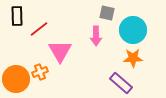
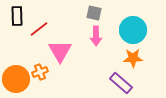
gray square: moved 13 px left
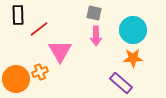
black rectangle: moved 1 px right, 1 px up
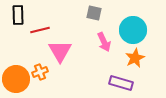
red line: moved 1 px right, 1 px down; rotated 24 degrees clockwise
pink arrow: moved 8 px right, 6 px down; rotated 24 degrees counterclockwise
orange star: moved 2 px right; rotated 24 degrees counterclockwise
purple rectangle: rotated 25 degrees counterclockwise
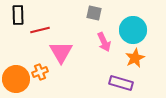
pink triangle: moved 1 px right, 1 px down
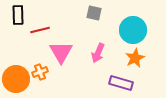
pink arrow: moved 6 px left, 11 px down; rotated 48 degrees clockwise
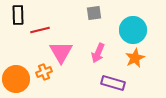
gray square: rotated 21 degrees counterclockwise
orange cross: moved 4 px right
purple rectangle: moved 8 px left
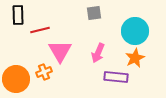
cyan circle: moved 2 px right, 1 px down
pink triangle: moved 1 px left, 1 px up
purple rectangle: moved 3 px right, 6 px up; rotated 10 degrees counterclockwise
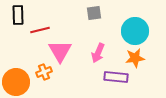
orange star: rotated 18 degrees clockwise
orange circle: moved 3 px down
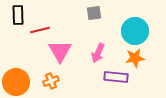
orange cross: moved 7 px right, 9 px down
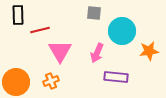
gray square: rotated 14 degrees clockwise
cyan circle: moved 13 px left
pink arrow: moved 1 px left
orange star: moved 14 px right, 7 px up
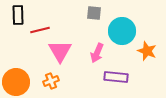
orange star: moved 2 px left; rotated 30 degrees clockwise
